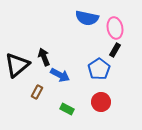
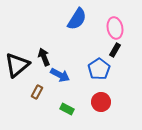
blue semicircle: moved 10 px left, 1 px down; rotated 70 degrees counterclockwise
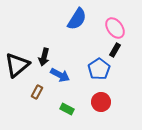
pink ellipse: rotated 25 degrees counterclockwise
black arrow: rotated 144 degrees counterclockwise
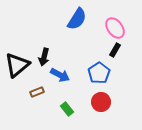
blue pentagon: moved 4 px down
brown rectangle: rotated 40 degrees clockwise
green rectangle: rotated 24 degrees clockwise
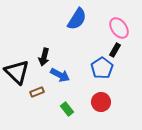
pink ellipse: moved 4 px right
black triangle: moved 7 px down; rotated 36 degrees counterclockwise
blue pentagon: moved 3 px right, 5 px up
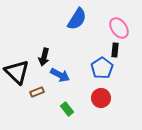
black rectangle: rotated 24 degrees counterclockwise
red circle: moved 4 px up
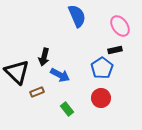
blue semicircle: moved 3 px up; rotated 55 degrees counterclockwise
pink ellipse: moved 1 px right, 2 px up
black rectangle: rotated 72 degrees clockwise
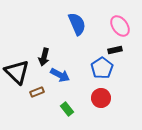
blue semicircle: moved 8 px down
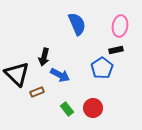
pink ellipse: rotated 45 degrees clockwise
black rectangle: moved 1 px right
black triangle: moved 2 px down
red circle: moved 8 px left, 10 px down
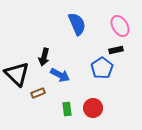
pink ellipse: rotated 40 degrees counterclockwise
brown rectangle: moved 1 px right, 1 px down
green rectangle: rotated 32 degrees clockwise
